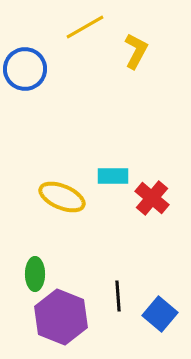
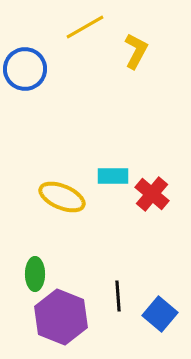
red cross: moved 4 px up
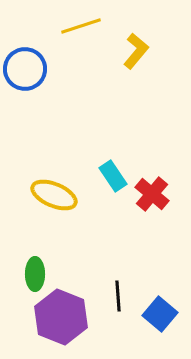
yellow line: moved 4 px left, 1 px up; rotated 12 degrees clockwise
yellow L-shape: rotated 12 degrees clockwise
cyan rectangle: rotated 56 degrees clockwise
yellow ellipse: moved 8 px left, 2 px up
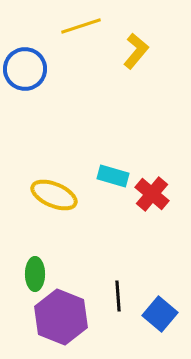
cyan rectangle: rotated 40 degrees counterclockwise
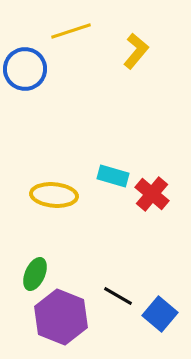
yellow line: moved 10 px left, 5 px down
yellow ellipse: rotated 18 degrees counterclockwise
green ellipse: rotated 24 degrees clockwise
black line: rotated 56 degrees counterclockwise
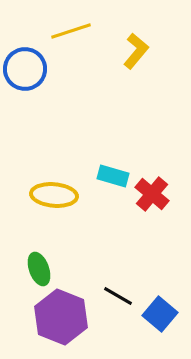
green ellipse: moved 4 px right, 5 px up; rotated 44 degrees counterclockwise
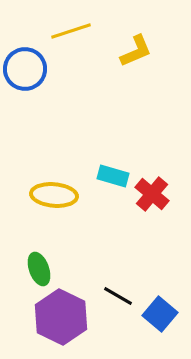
yellow L-shape: rotated 27 degrees clockwise
purple hexagon: rotated 4 degrees clockwise
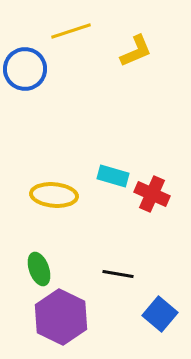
red cross: rotated 16 degrees counterclockwise
black line: moved 22 px up; rotated 20 degrees counterclockwise
